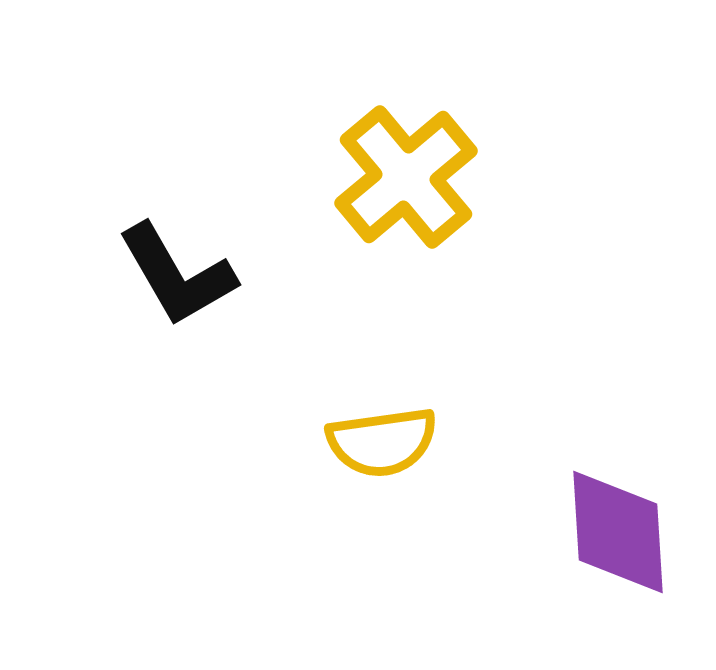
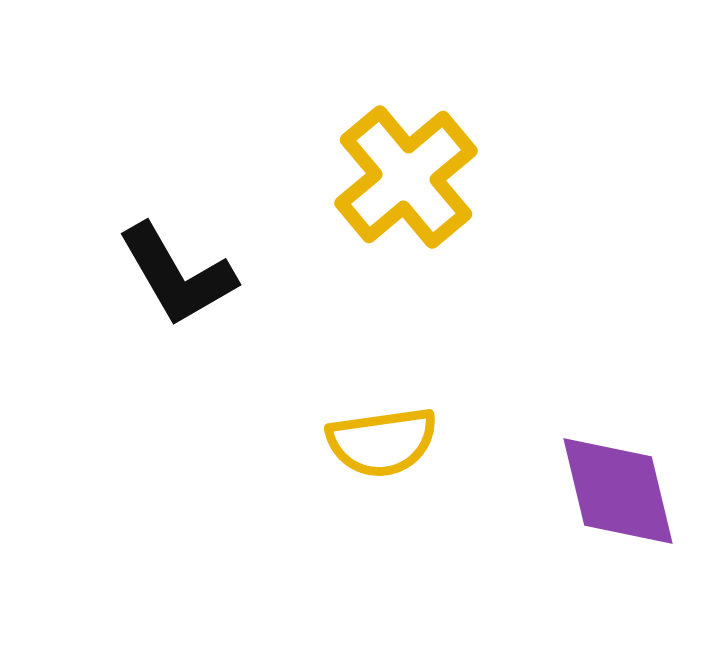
purple diamond: moved 41 px up; rotated 10 degrees counterclockwise
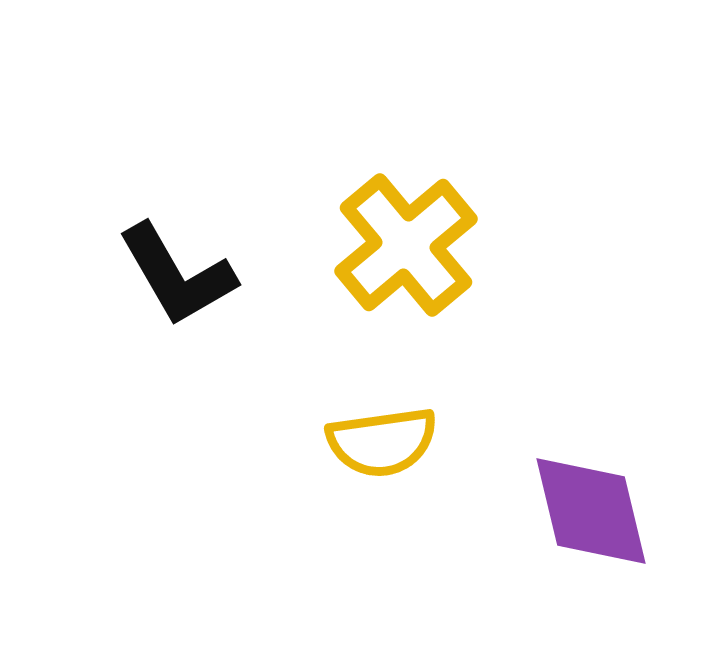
yellow cross: moved 68 px down
purple diamond: moved 27 px left, 20 px down
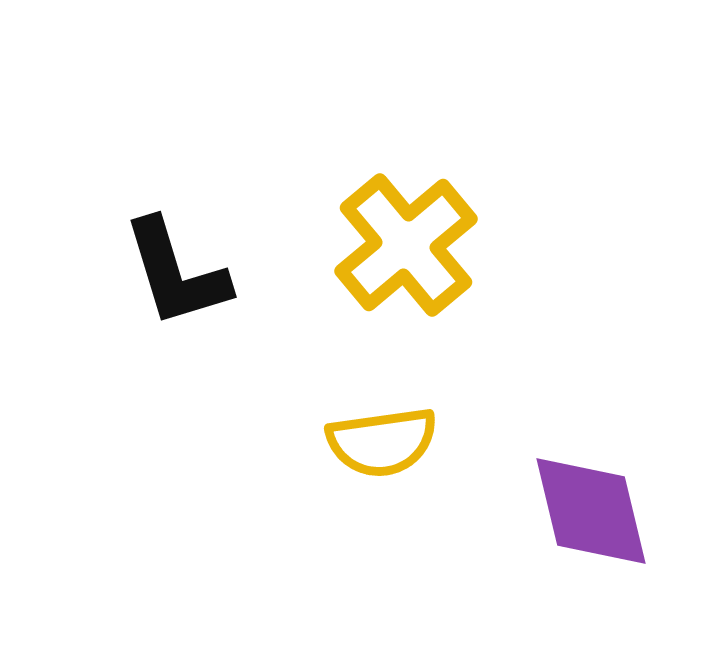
black L-shape: moved 1 px left, 2 px up; rotated 13 degrees clockwise
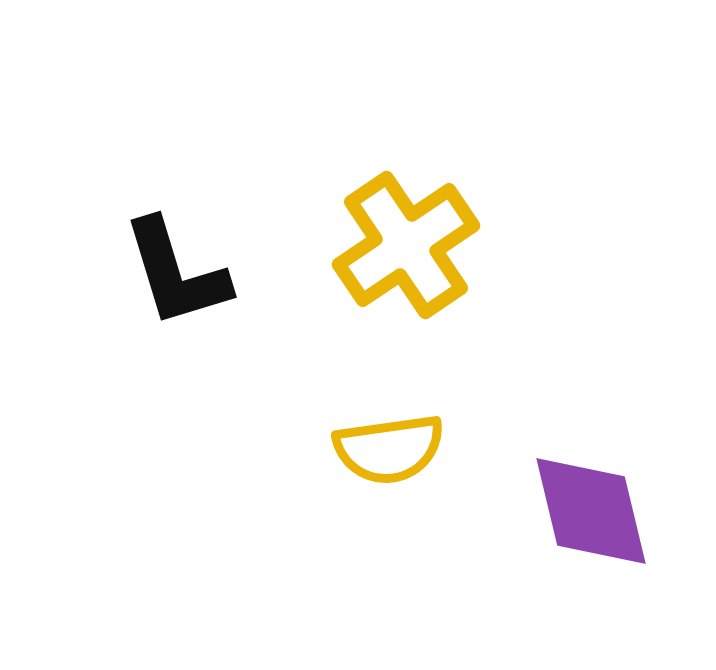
yellow cross: rotated 6 degrees clockwise
yellow semicircle: moved 7 px right, 7 px down
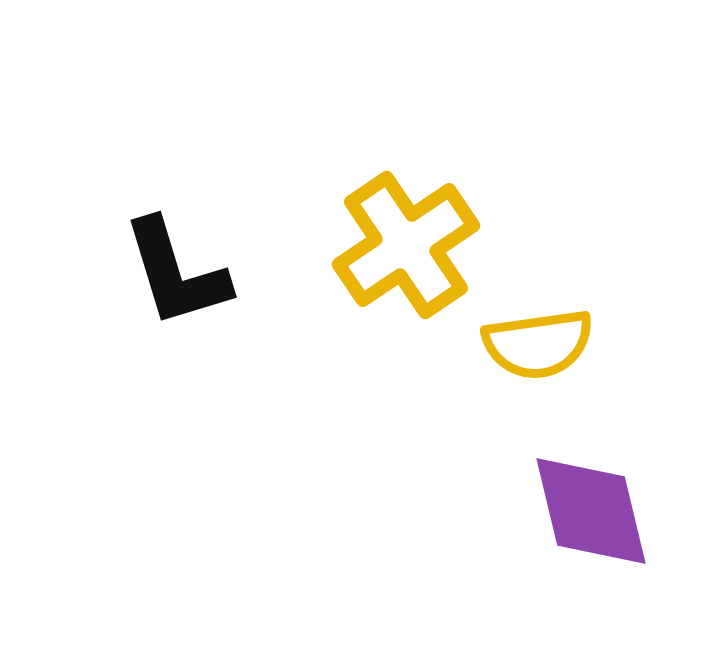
yellow semicircle: moved 149 px right, 105 px up
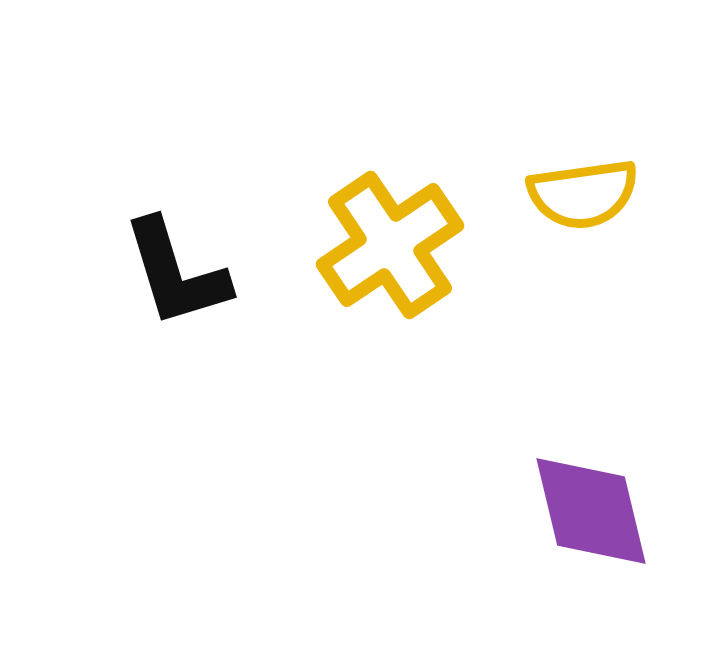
yellow cross: moved 16 px left
yellow semicircle: moved 45 px right, 150 px up
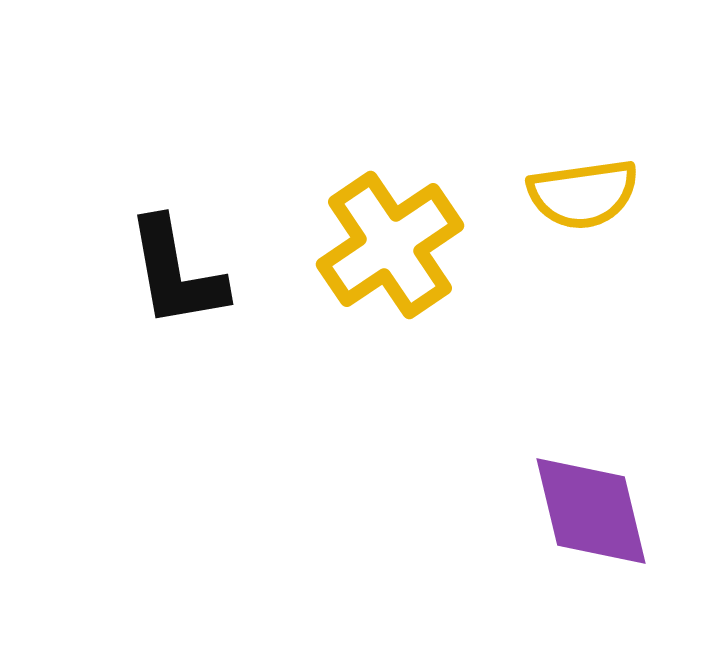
black L-shape: rotated 7 degrees clockwise
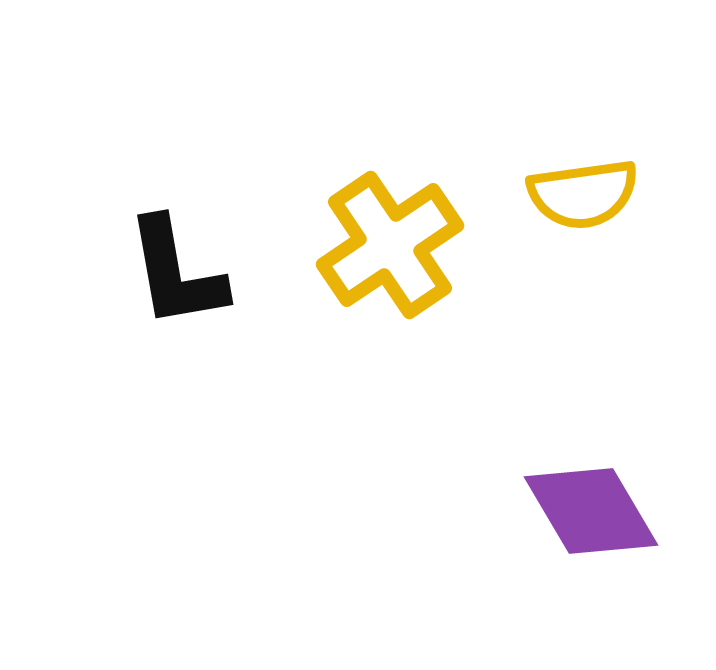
purple diamond: rotated 17 degrees counterclockwise
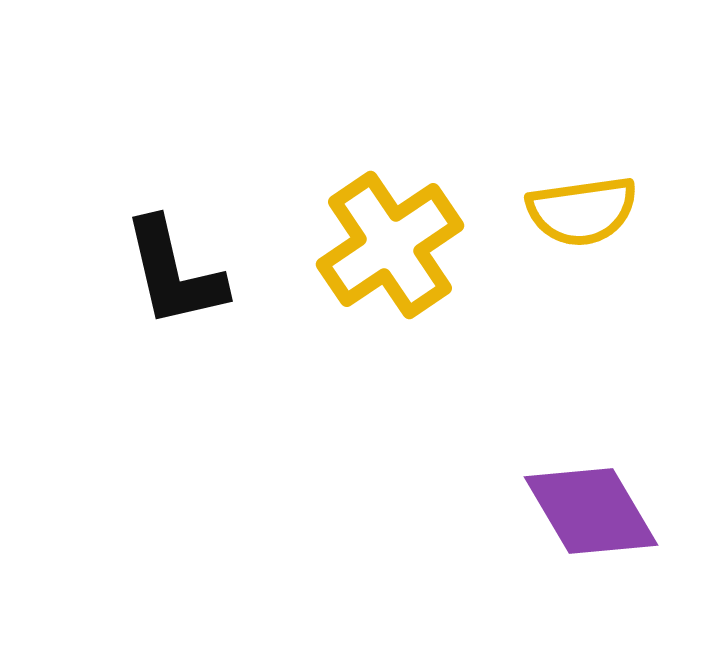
yellow semicircle: moved 1 px left, 17 px down
black L-shape: moved 2 px left; rotated 3 degrees counterclockwise
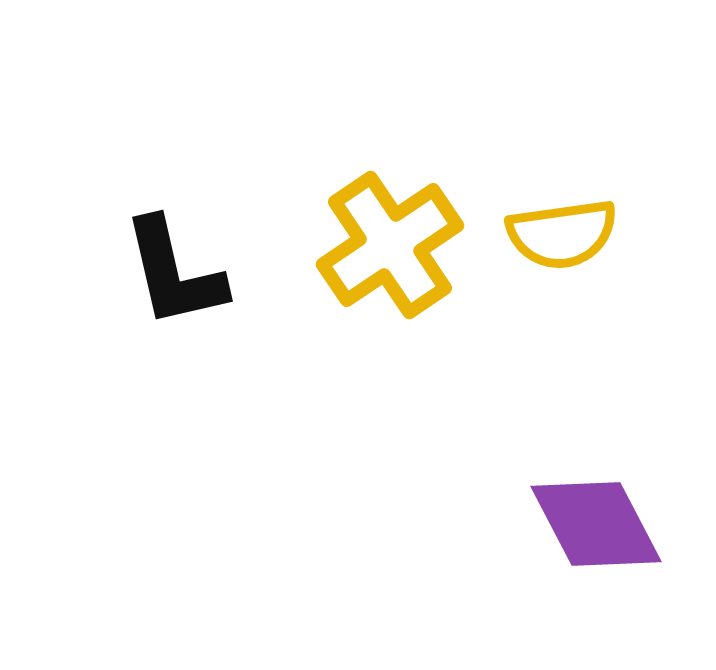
yellow semicircle: moved 20 px left, 23 px down
purple diamond: moved 5 px right, 13 px down; rotated 3 degrees clockwise
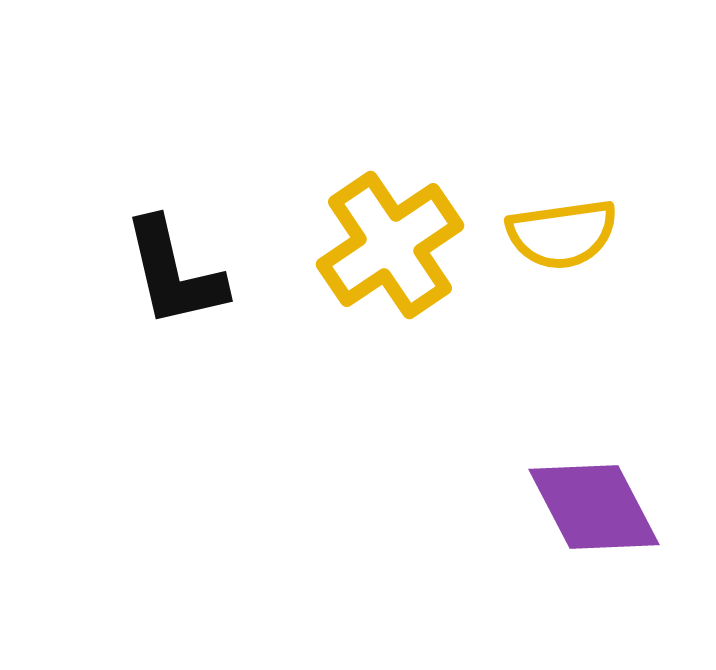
purple diamond: moved 2 px left, 17 px up
